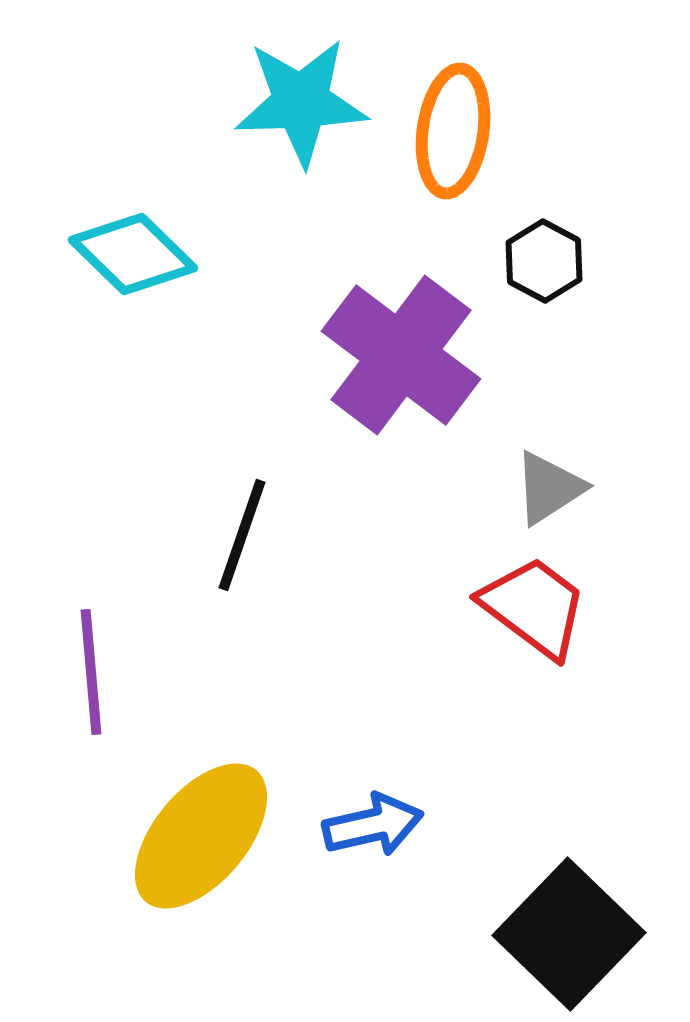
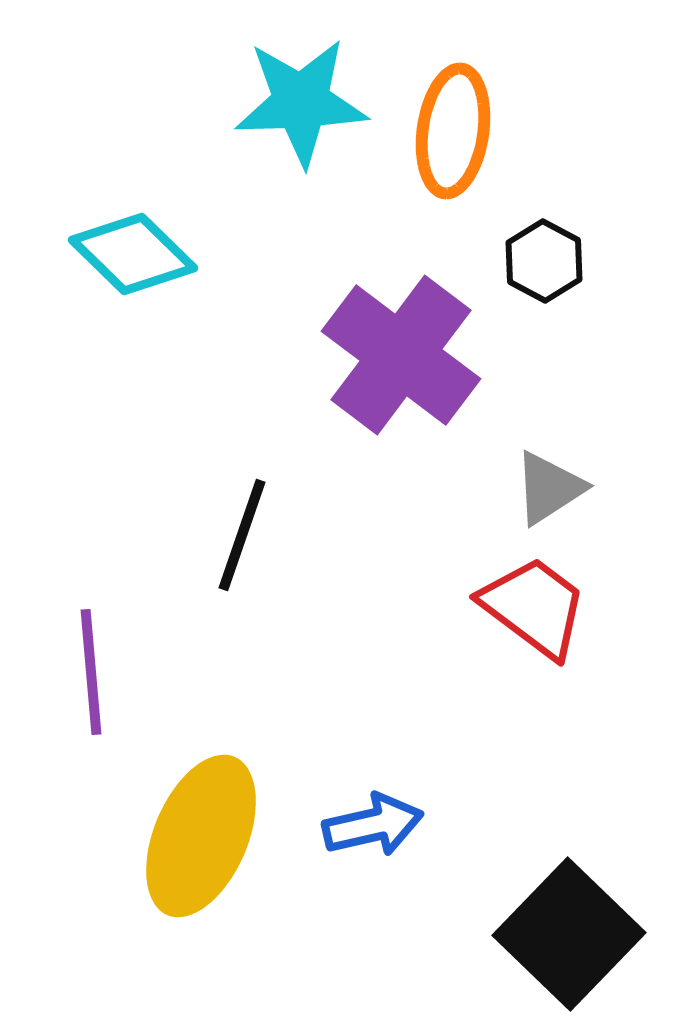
yellow ellipse: rotated 17 degrees counterclockwise
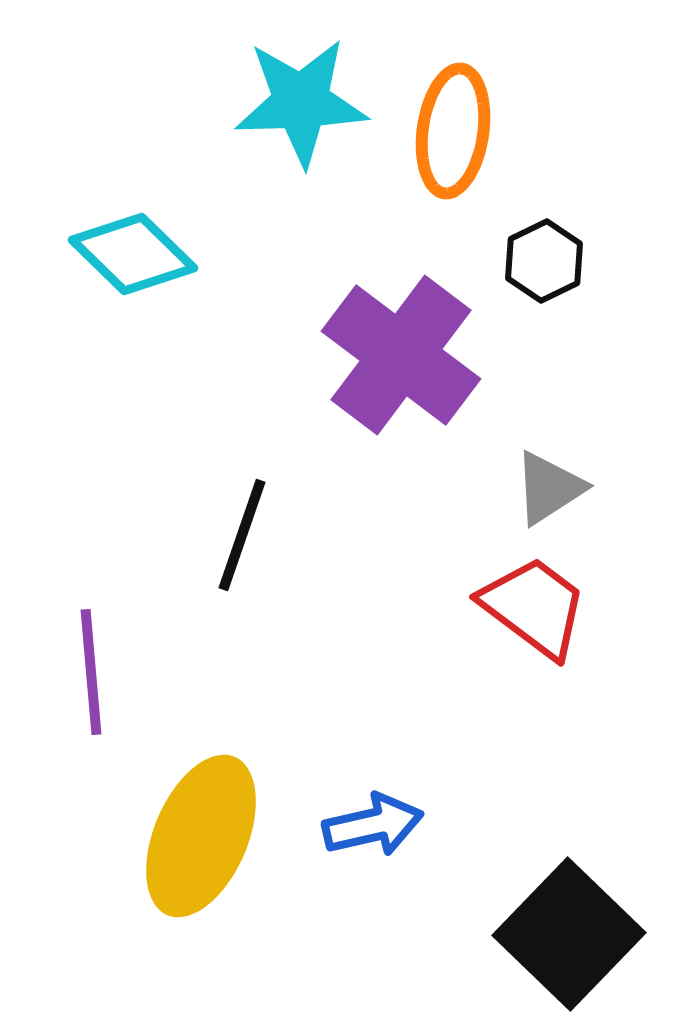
black hexagon: rotated 6 degrees clockwise
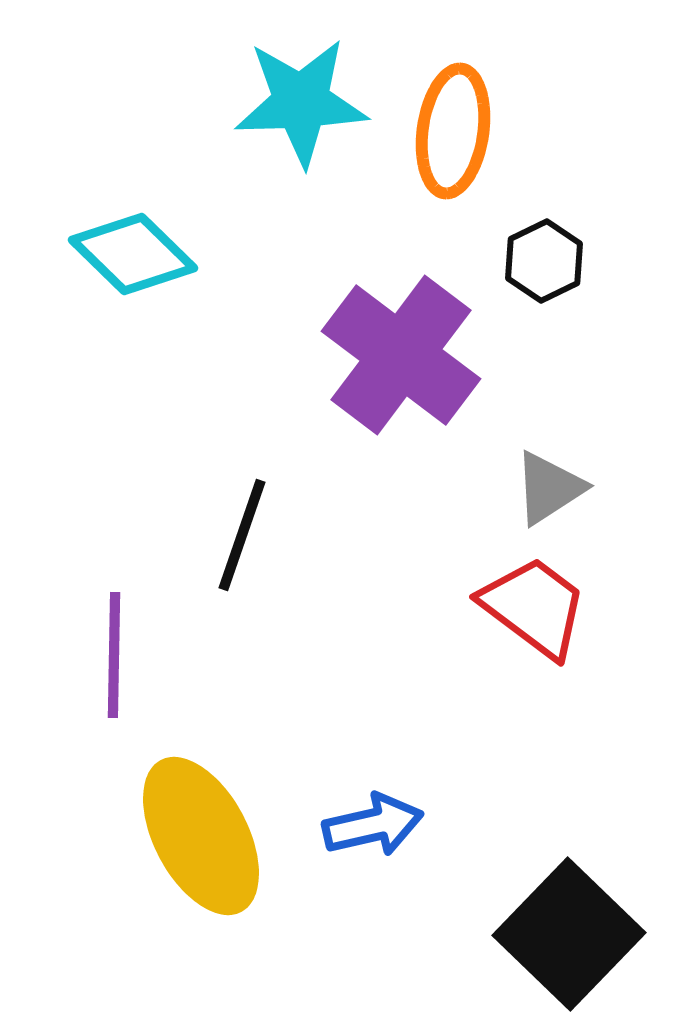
purple line: moved 23 px right, 17 px up; rotated 6 degrees clockwise
yellow ellipse: rotated 51 degrees counterclockwise
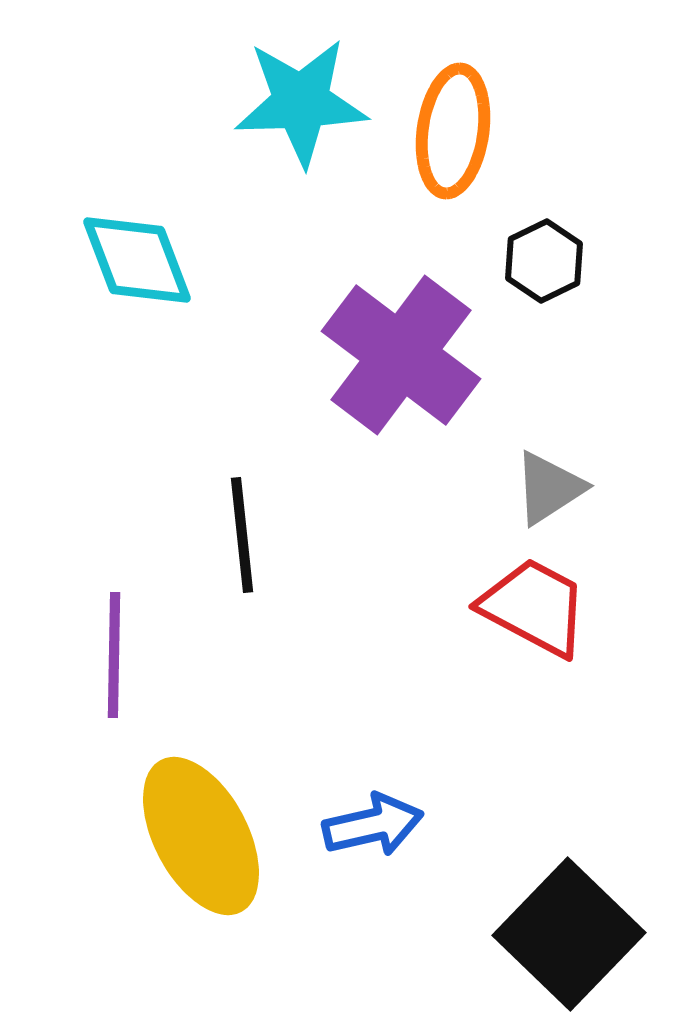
cyan diamond: moved 4 px right, 6 px down; rotated 25 degrees clockwise
black line: rotated 25 degrees counterclockwise
red trapezoid: rotated 9 degrees counterclockwise
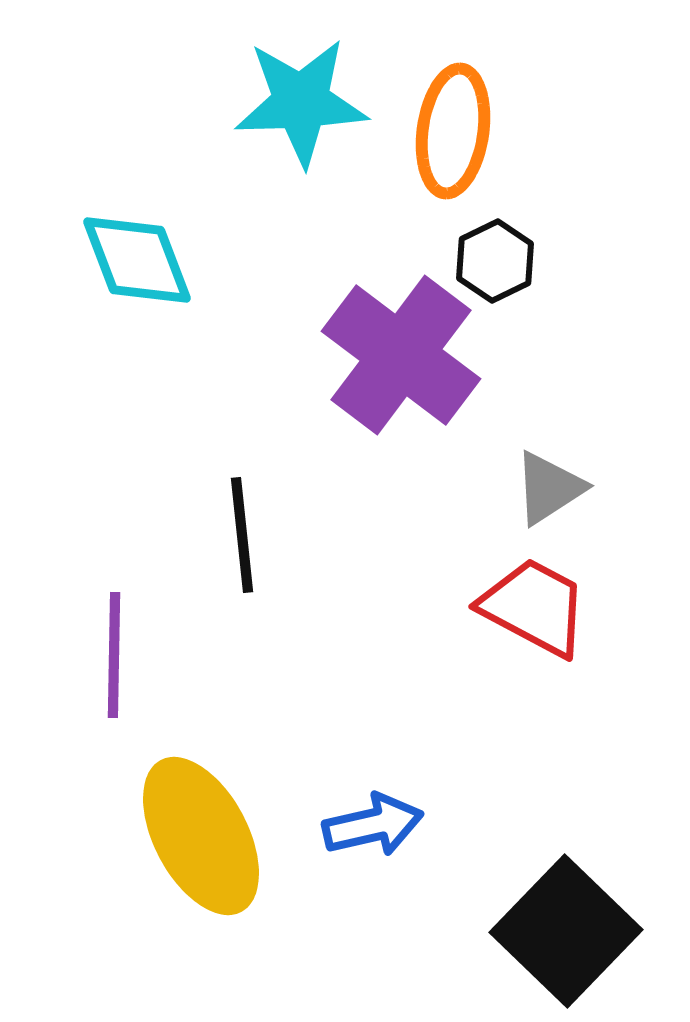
black hexagon: moved 49 px left
black square: moved 3 px left, 3 px up
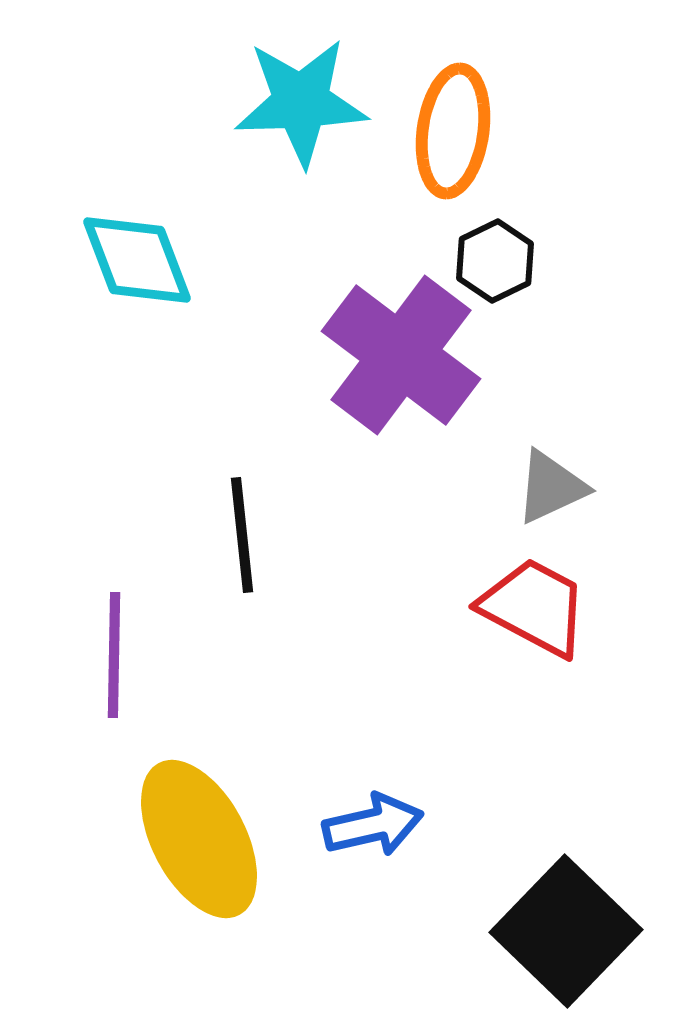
gray triangle: moved 2 px right, 1 px up; rotated 8 degrees clockwise
yellow ellipse: moved 2 px left, 3 px down
